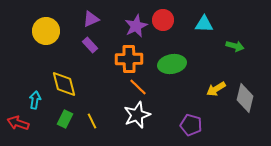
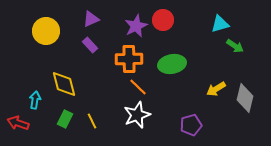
cyan triangle: moved 16 px right; rotated 18 degrees counterclockwise
green arrow: rotated 18 degrees clockwise
purple pentagon: rotated 30 degrees counterclockwise
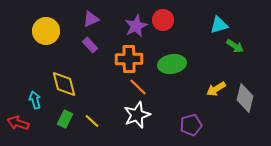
cyan triangle: moved 1 px left, 1 px down
cyan arrow: rotated 24 degrees counterclockwise
yellow line: rotated 21 degrees counterclockwise
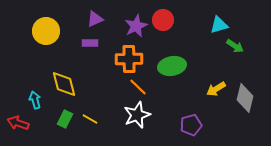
purple triangle: moved 4 px right
purple rectangle: moved 2 px up; rotated 49 degrees counterclockwise
green ellipse: moved 2 px down
yellow line: moved 2 px left, 2 px up; rotated 14 degrees counterclockwise
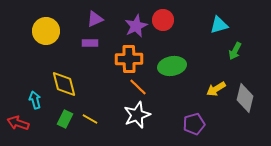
green arrow: moved 5 px down; rotated 84 degrees clockwise
purple pentagon: moved 3 px right, 1 px up
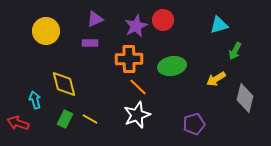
yellow arrow: moved 10 px up
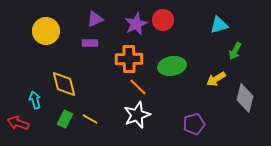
purple star: moved 2 px up
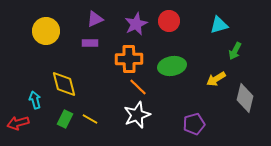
red circle: moved 6 px right, 1 px down
red arrow: rotated 35 degrees counterclockwise
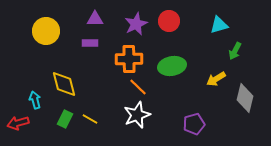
purple triangle: rotated 24 degrees clockwise
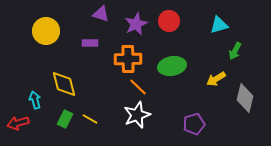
purple triangle: moved 6 px right, 5 px up; rotated 18 degrees clockwise
orange cross: moved 1 px left
